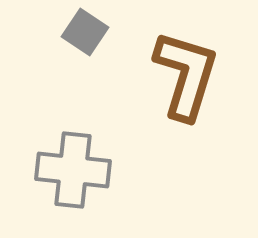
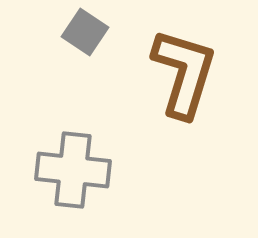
brown L-shape: moved 2 px left, 2 px up
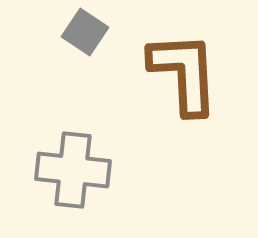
brown L-shape: rotated 20 degrees counterclockwise
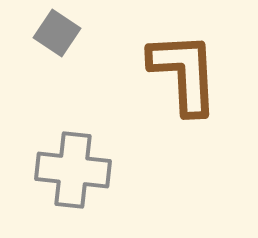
gray square: moved 28 px left, 1 px down
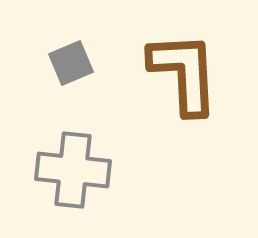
gray square: moved 14 px right, 30 px down; rotated 33 degrees clockwise
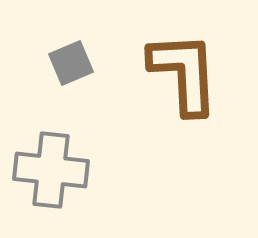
gray cross: moved 22 px left
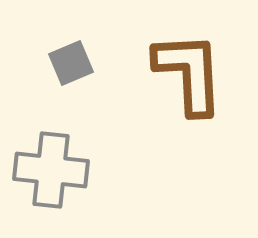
brown L-shape: moved 5 px right
